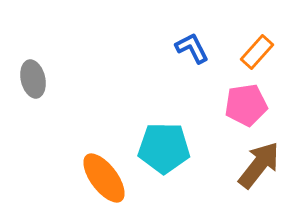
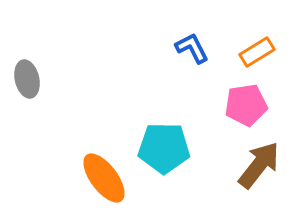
orange rectangle: rotated 16 degrees clockwise
gray ellipse: moved 6 px left
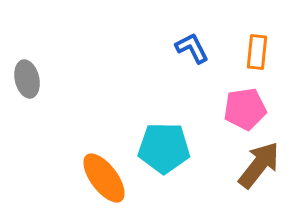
orange rectangle: rotated 52 degrees counterclockwise
pink pentagon: moved 1 px left, 4 px down
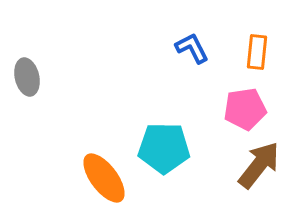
gray ellipse: moved 2 px up
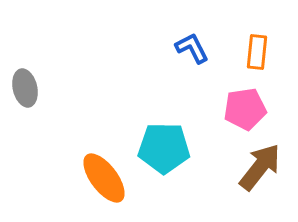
gray ellipse: moved 2 px left, 11 px down
brown arrow: moved 1 px right, 2 px down
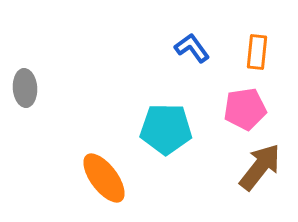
blue L-shape: rotated 9 degrees counterclockwise
gray ellipse: rotated 9 degrees clockwise
cyan pentagon: moved 2 px right, 19 px up
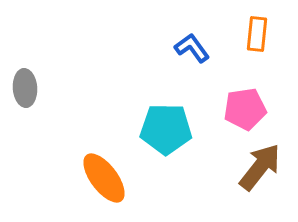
orange rectangle: moved 18 px up
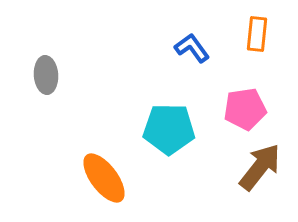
gray ellipse: moved 21 px right, 13 px up
cyan pentagon: moved 3 px right
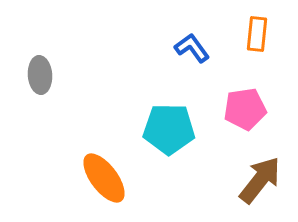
gray ellipse: moved 6 px left
brown arrow: moved 13 px down
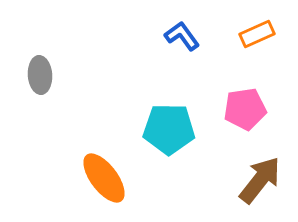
orange rectangle: rotated 60 degrees clockwise
blue L-shape: moved 10 px left, 12 px up
